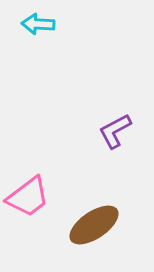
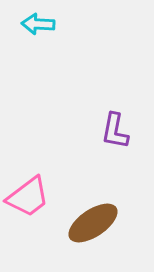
purple L-shape: rotated 51 degrees counterclockwise
brown ellipse: moved 1 px left, 2 px up
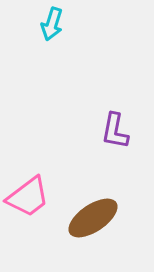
cyan arrow: moved 14 px right; rotated 76 degrees counterclockwise
brown ellipse: moved 5 px up
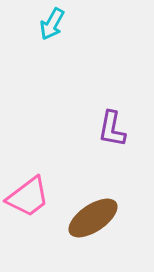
cyan arrow: rotated 12 degrees clockwise
purple L-shape: moved 3 px left, 2 px up
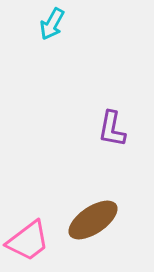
pink trapezoid: moved 44 px down
brown ellipse: moved 2 px down
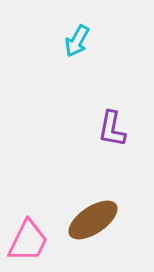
cyan arrow: moved 25 px right, 17 px down
pink trapezoid: rotated 27 degrees counterclockwise
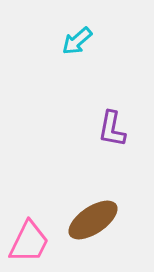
cyan arrow: rotated 20 degrees clockwise
pink trapezoid: moved 1 px right, 1 px down
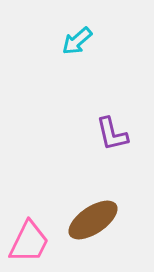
purple L-shape: moved 5 px down; rotated 24 degrees counterclockwise
